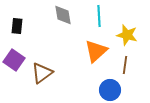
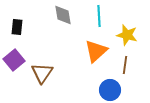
black rectangle: moved 1 px down
purple square: rotated 15 degrees clockwise
brown triangle: rotated 20 degrees counterclockwise
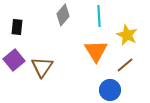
gray diamond: rotated 50 degrees clockwise
yellow star: rotated 10 degrees clockwise
orange triangle: rotated 20 degrees counterclockwise
brown line: rotated 42 degrees clockwise
brown triangle: moved 6 px up
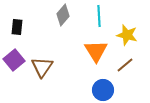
yellow star: rotated 10 degrees counterclockwise
blue circle: moved 7 px left
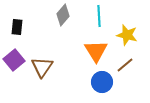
blue circle: moved 1 px left, 8 px up
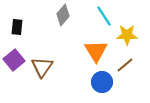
cyan line: moved 5 px right; rotated 30 degrees counterclockwise
yellow star: rotated 15 degrees counterclockwise
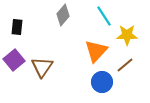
orange triangle: rotated 15 degrees clockwise
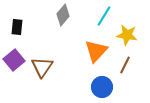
cyan line: rotated 65 degrees clockwise
yellow star: rotated 10 degrees clockwise
brown line: rotated 24 degrees counterclockwise
blue circle: moved 5 px down
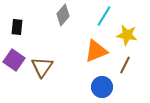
orange triangle: rotated 25 degrees clockwise
purple square: rotated 15 degrees counterclockwise
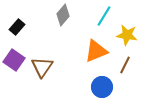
black rectangle: rotated 35 degrees clockwise
